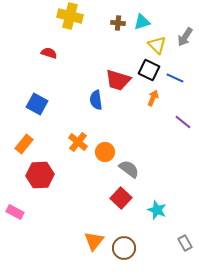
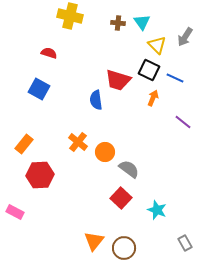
cyan triangle: rotated 48 degrees counterclockwise
blue square: moved 2 px right, 15 px up
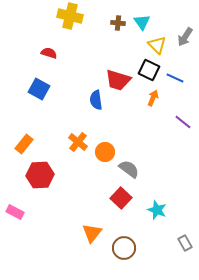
orange triangle: moved 2 px left, 8 px up
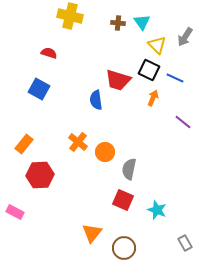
gray semicircle: rotated 115 degrees counterclockwise
red square: moved 2 px right, 2 px down; rotated 20 degrees counterclockwise
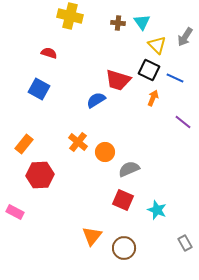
blue semicircle: rotated 66 degrees clockwise
gray semicircle: rotated 55 degrees clockwise
orange triangle: moved 3 px down
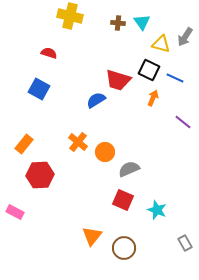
yellow triangle: moved 4 px right, 1 px up; rotated 30 degrees counterclockwise
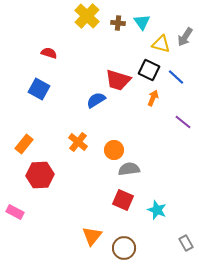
yellow cross: moved 17 px right; rotated 30 degrees clockwise
blue line: moved 1 px right, 1 px up; rotated 18 degrees clockwise
orange circle: moved 9 px right, 2 px up
gray semicircle: rotated 15 degrees clockwise
gray rectangle: moved 1 px right
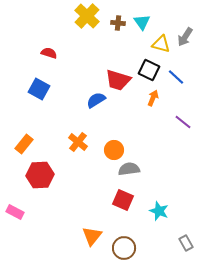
cyan star: moved 2 px right, 1 px down
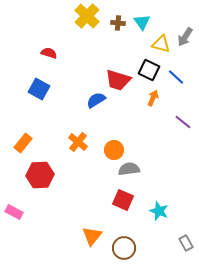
orange rectangle: moved 1 px left, 1 px up
pink rectangle: moved 1 px left
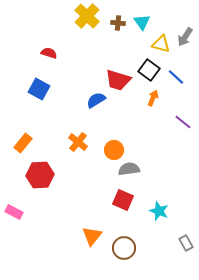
black square: rotated 10 degrees clockwise
